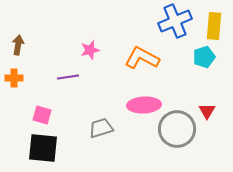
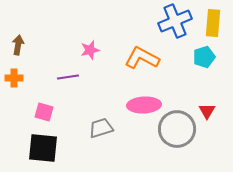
yellow rectangle: moved 1 px left, 3 px up
pink square: moved 2 px right, 3 px up
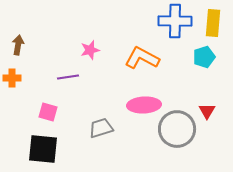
blue cross: rotated 24 degrees clockwise
orange cross: moved 2 px left
pink square: moved 4 px right
black square: moved 1 px down
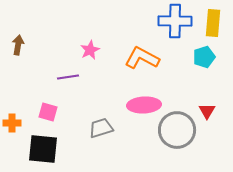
pink star: rotated 12 degrees counterclockwise
orange cross: moved 45 px down
gray circle: moved 1 px down
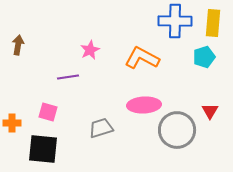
red triangle: moved 3 px right
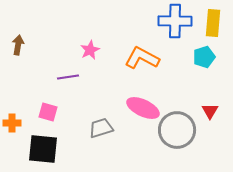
pink ellipse: moved 1 px left, 3 px down; rotated 28 degrees clockwise
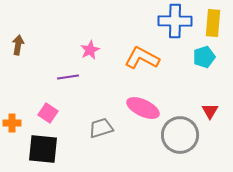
pink square: moved 1 px down; rotated 18 degrees clockwise
gray circle: moved 3 px right, 5 px down
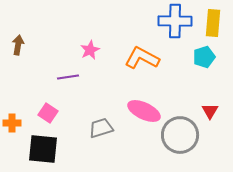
pink ellipse: moved 1 px right, 3 px down
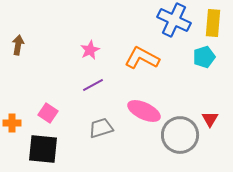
blue cross: moved 1 px left, 1 px up; rotated 24 degrees clockwise
purple line: moved 25 px right, 8 px down; rotated 20 degrees counterclockwise
red triangle: moved 8 px down
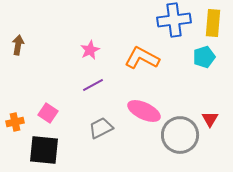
blue cross: rotated 32 degrees counterclockwise
orange cross: moved 3 px right, 1 px up; rotated 12 degrees counterclockwise
gray trapezoid: rotated 10 degrees counterclockwise
black square: moved 1 px right, 1 px down
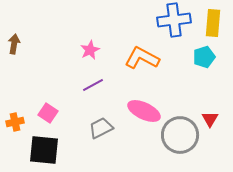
brown arrow: moved 4 px left, 1 px up
